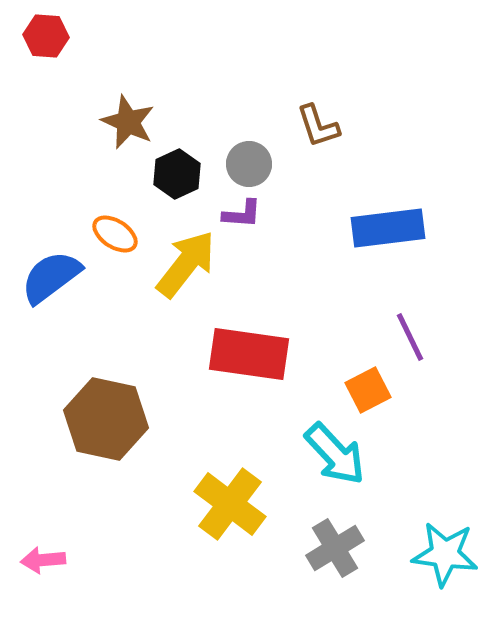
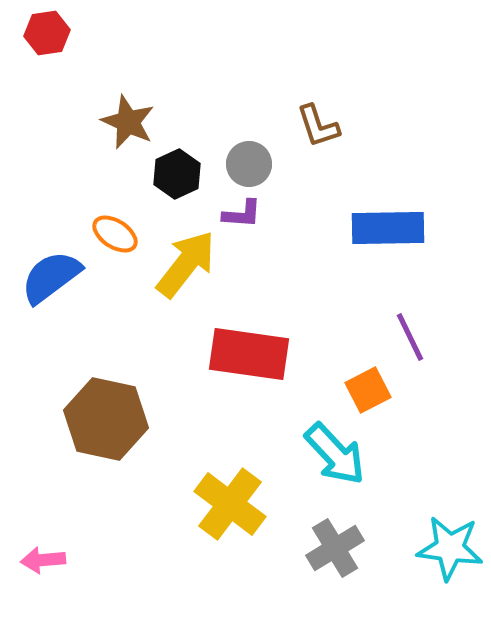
red hexagon: moved 1 px right, 3 px up; rotated 12 degrees counterclockwise
blue rectangle: rotated 6 degrees clockwise
cyan star: moved 5 px right, 6 px up
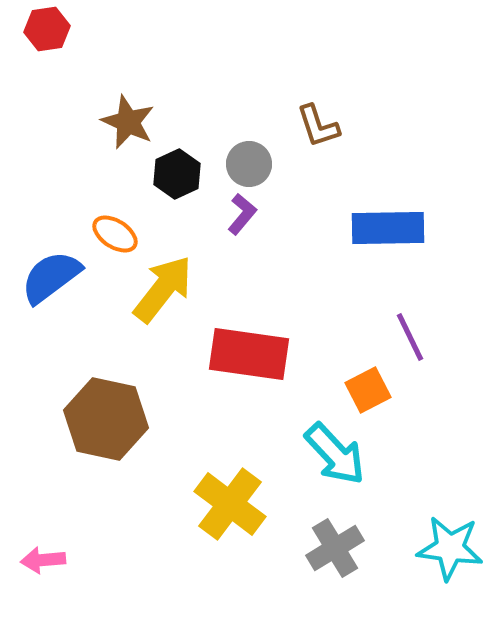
red hexagon: moved 4 px up
purple L-shape: rotated 54 degrees counterclockwise
yellow arrow: moved 23 px left, 25 px down
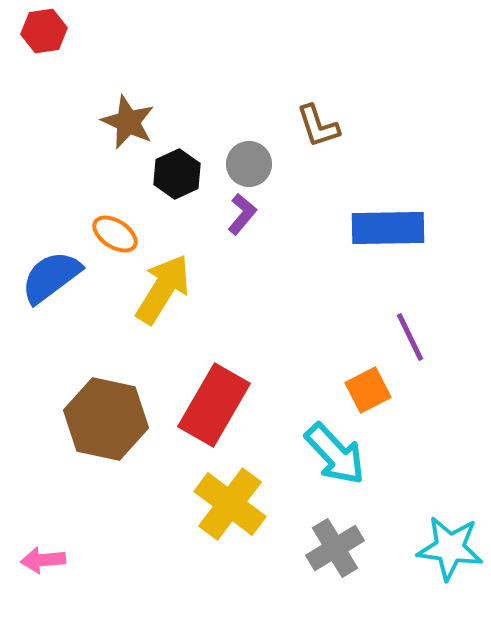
red hexagon: moved 3 px left, 2 px down
yellow arrow: rotated 6 degrees counterclockwise
red rectangle: moved 35 px left, 51 px down; rotated 68 degrees counterclockwise
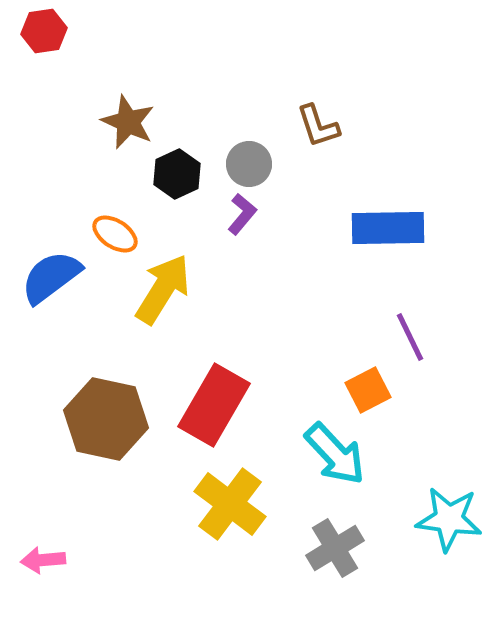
cyan star: moved 1 px left, 29 px up
